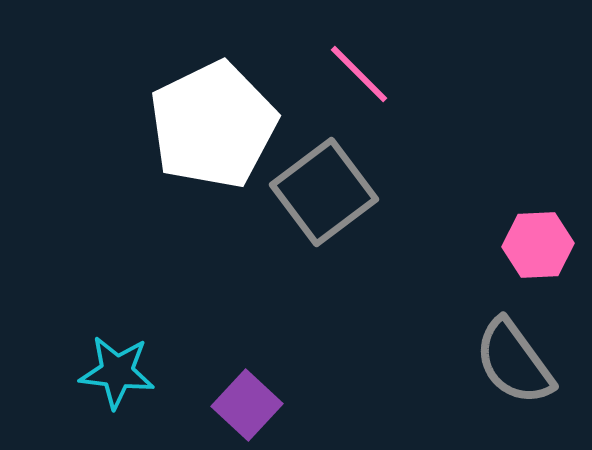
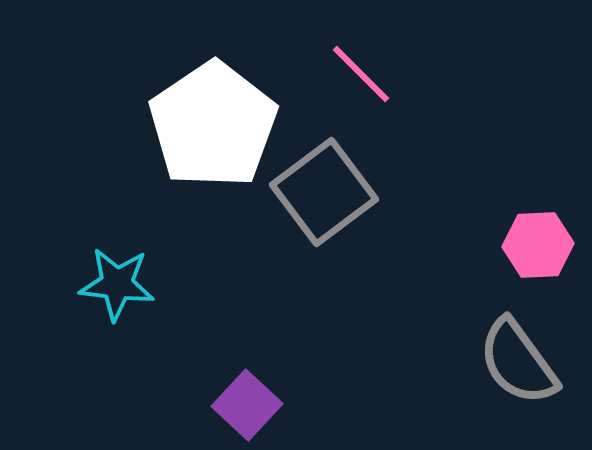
pink line: moved 2 px right
white pentagon: rotated 8 degrees counterclockwise
gray semicircle: moved 4 px right
cyan star: moved 88 px up
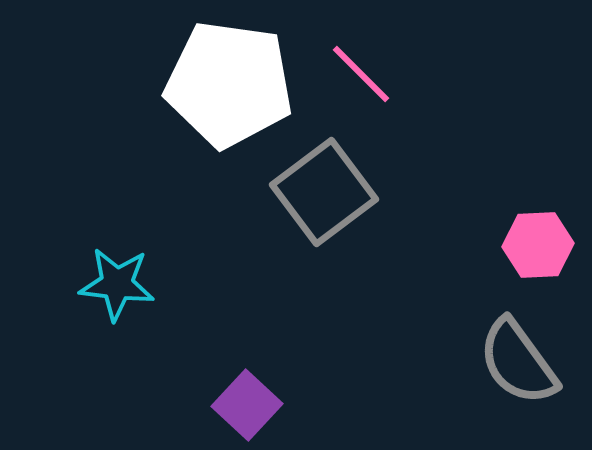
white pentagon: moved 16 px right, 41 px up; rotated 30 degrees counterclockwise
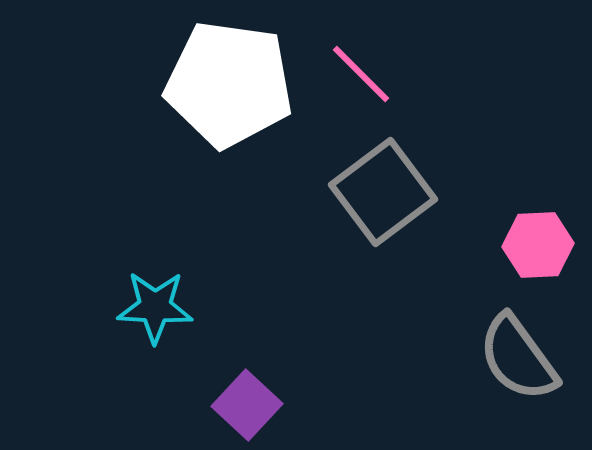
gray square: moved 59 px right
cyan star: moved 38 px right, 23 px down; rotated 4 degrees counterclockwise
gray semicircle: moved 4 px up
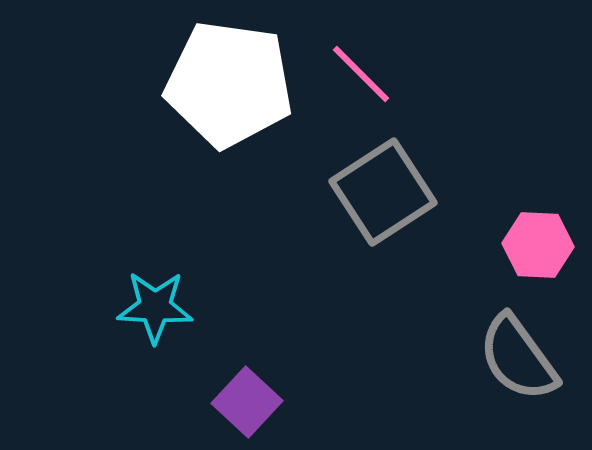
gray square: rotated 4 degrees clockwise
pink hexagon: rotated 6 degrees clockwise
purple square: moved 3 px up
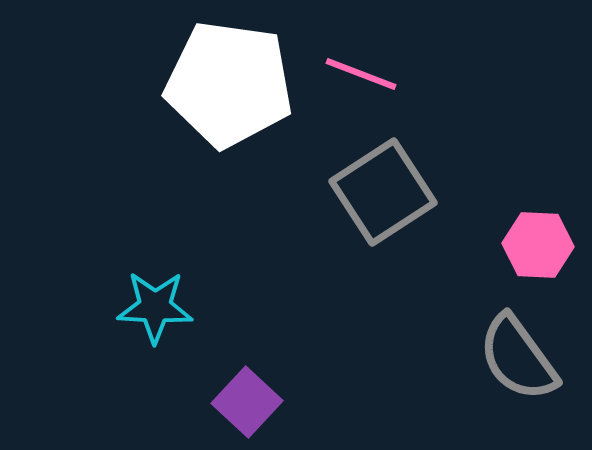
pink line: rotated 24 degrees counterclockwise
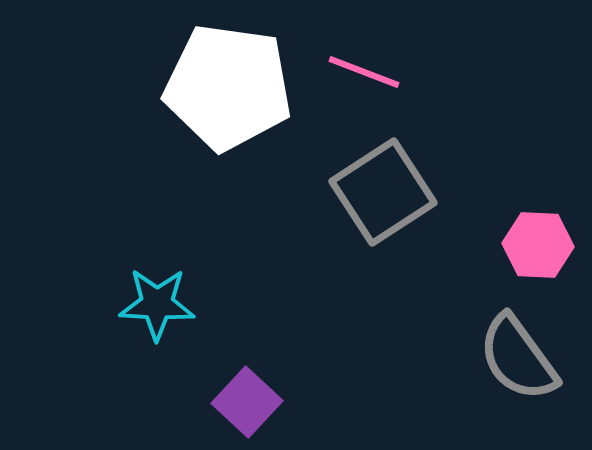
pink line: moved 3 px right, 2 px up
white pentagon: moved 1 px left, 3 px down
cyan star: moved 2 px right, 3 px up
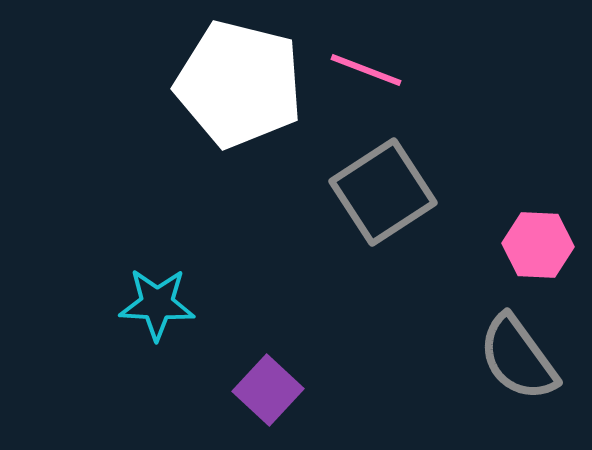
pink line: moved 2 px right, 2 px up
white pentagon: moved 11 px right, 3 px up; rotated 6 degrees clockwise
purple square: moved 21 px right, 12 px up
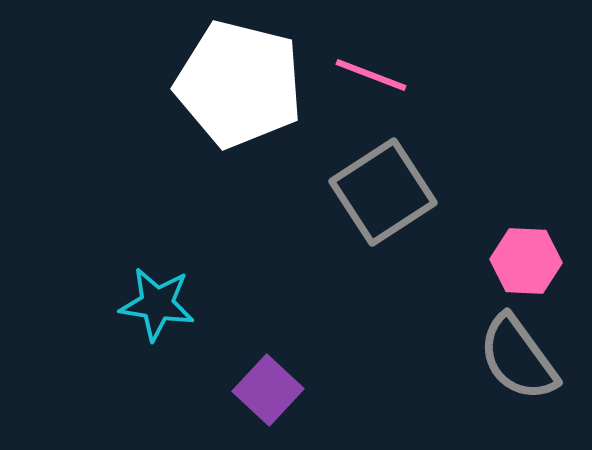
pink line: moved 5 px right, 5 px down
pink hexagon: moved 12 px left, 16 px down
cyan star: rotated 6 degrees clockwise
